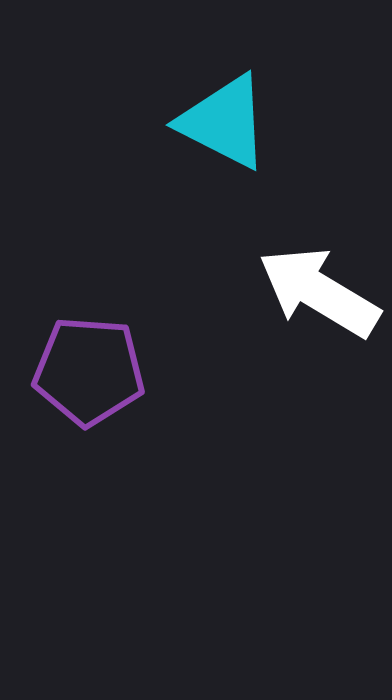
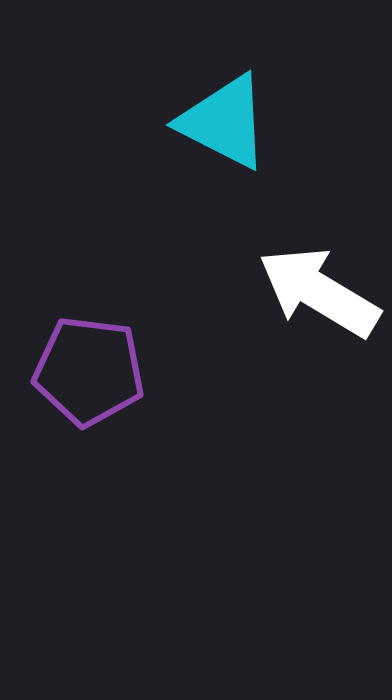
purple pentagon: rotated 3 degrees clockwise
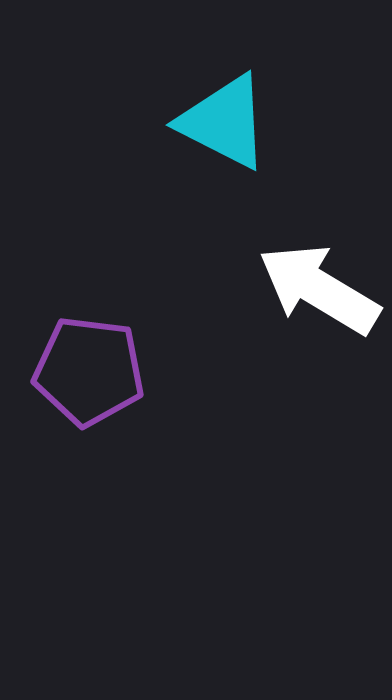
white arrow: moved 3 px up
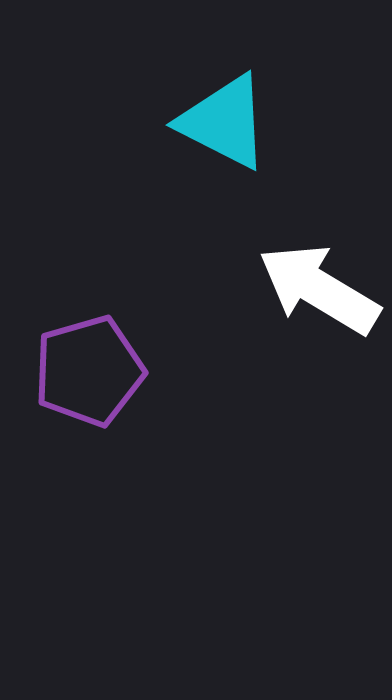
purple pentagon: rotated 23 degrees counterclockwise
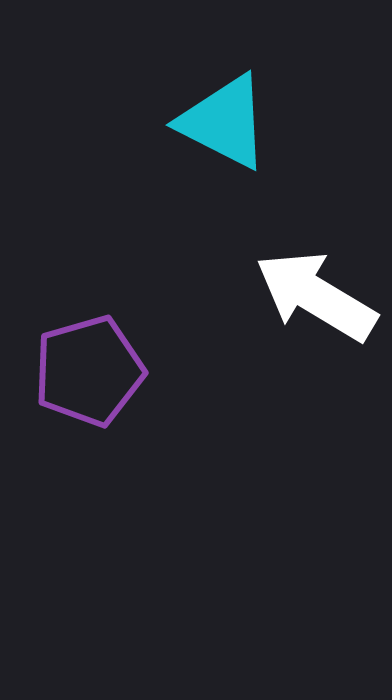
white arrow: moved 3 px left, 7 px down
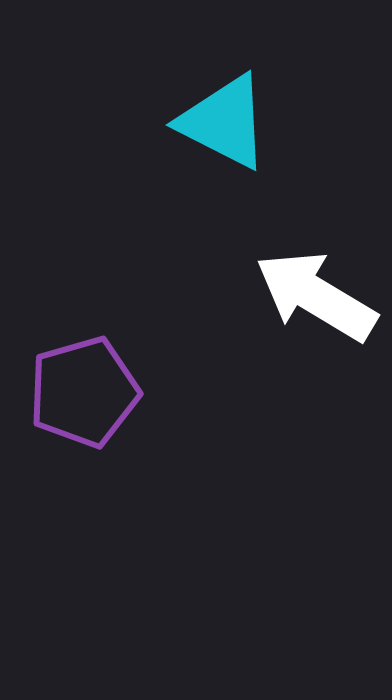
purple pentagon: moved 5 px left, 21 px down
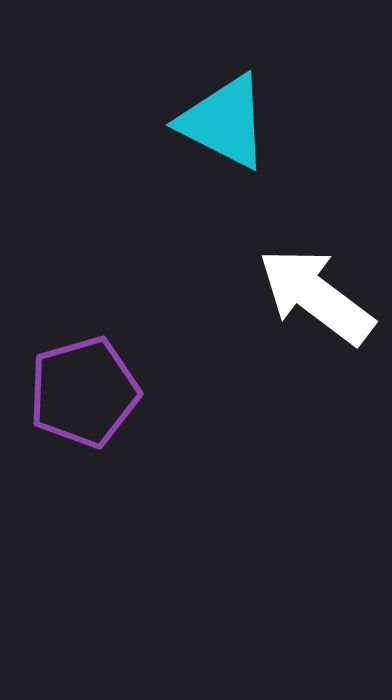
white arrow: rotated 6 degrees clockwise
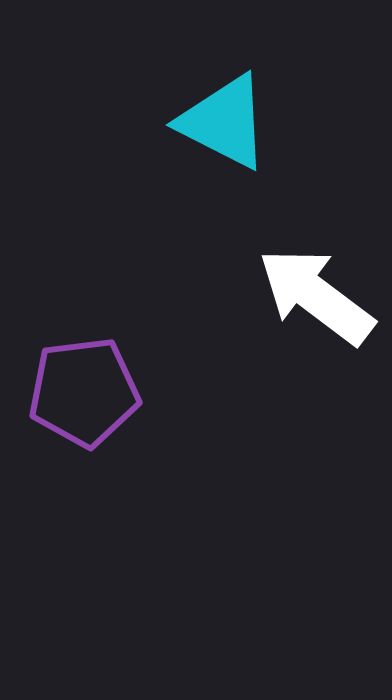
purple pentagon: rotated 9 degrees clockwise
